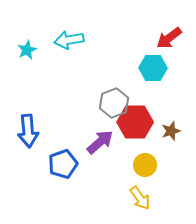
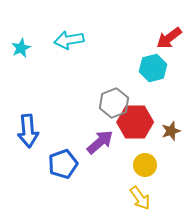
cyan star: moved 6 px left, 2 px up
cyan hexagon: rotated 16 degrees counterclockwise
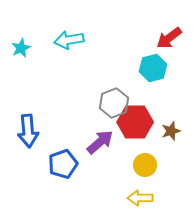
yellow arrow: rotated 125 degrees clockwise
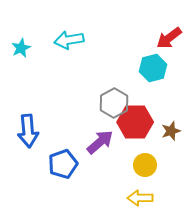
gray hexagon: rotated 8 degrees counterclockwise
